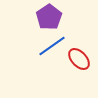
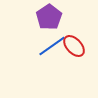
red ellipse: moved 5 px left, 13 px up
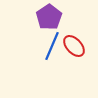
blue line: rotated 32 degrees counterclockwise
